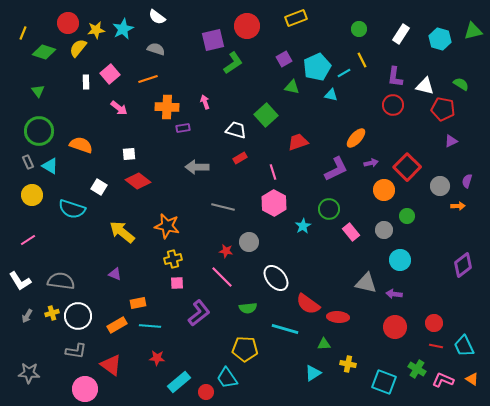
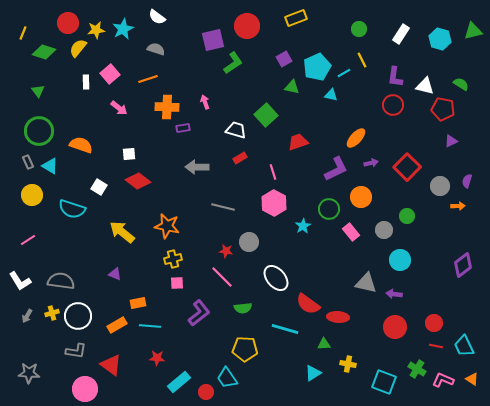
orange circle at (384, 190): moved 23 px left, 7 px down
green semicircle at (248, 308): moved 5 px left
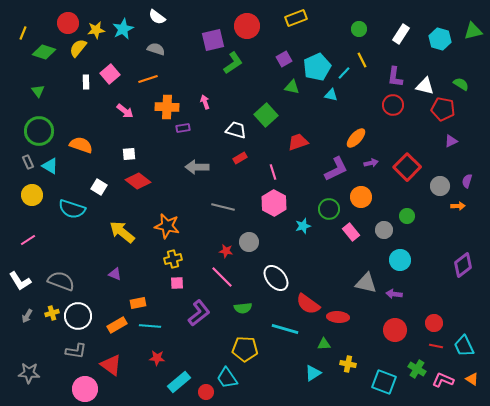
cyan line at (344, 73): rotated 16 degrees counterclockwise
pink arrow at (119, 108): moved 6 px right, 3 px down
cyan star at (303, 226): rotated 14 degrees clockwise
gray semicircle at (61, 281): rotated 12 degrees clockwise
red circle at (395, 327): moved 3 px down
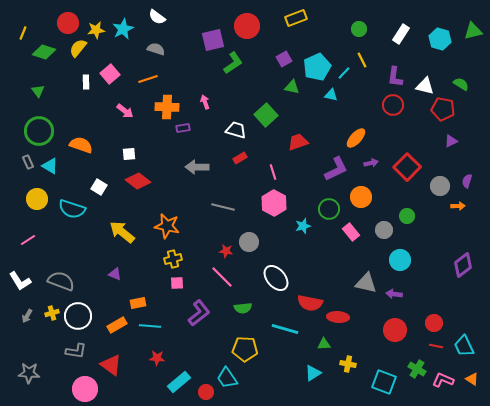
yellow circle at (32, 195): moved 5 px right, 4 px down
red semicircle at (308, 304): moved 2 px right, 1 px up; rotated 25 degrees counterclockwise
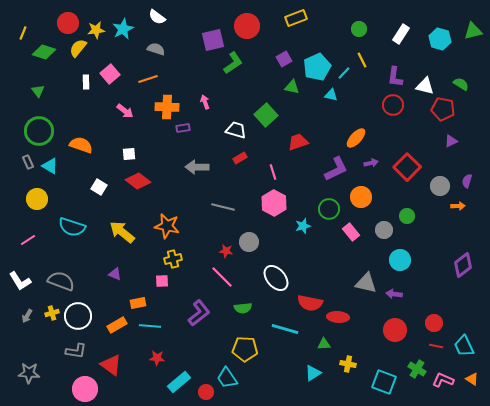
cyan semicircle at (72, 209): moved 18 px down
pink square at (177, 283): moved 15 px left, 2 px up
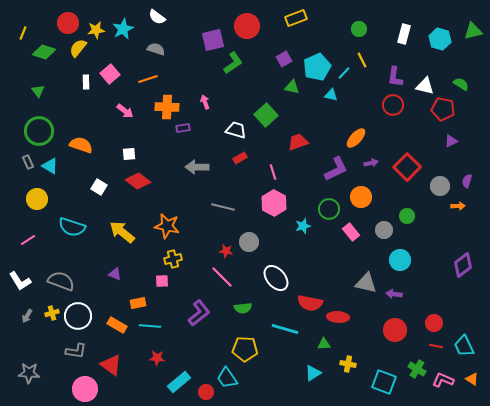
white rectangle at (401, 34): moved 3 px right; rotated 18 degrees counterclockwise
orange rectangle at (117, 325): rotated 60 degrees clockwise
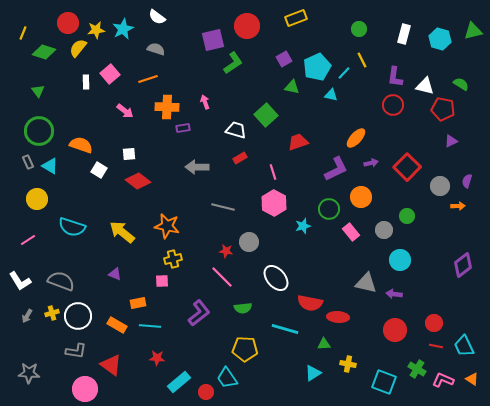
white square at (99, 187): moved 17 px up
